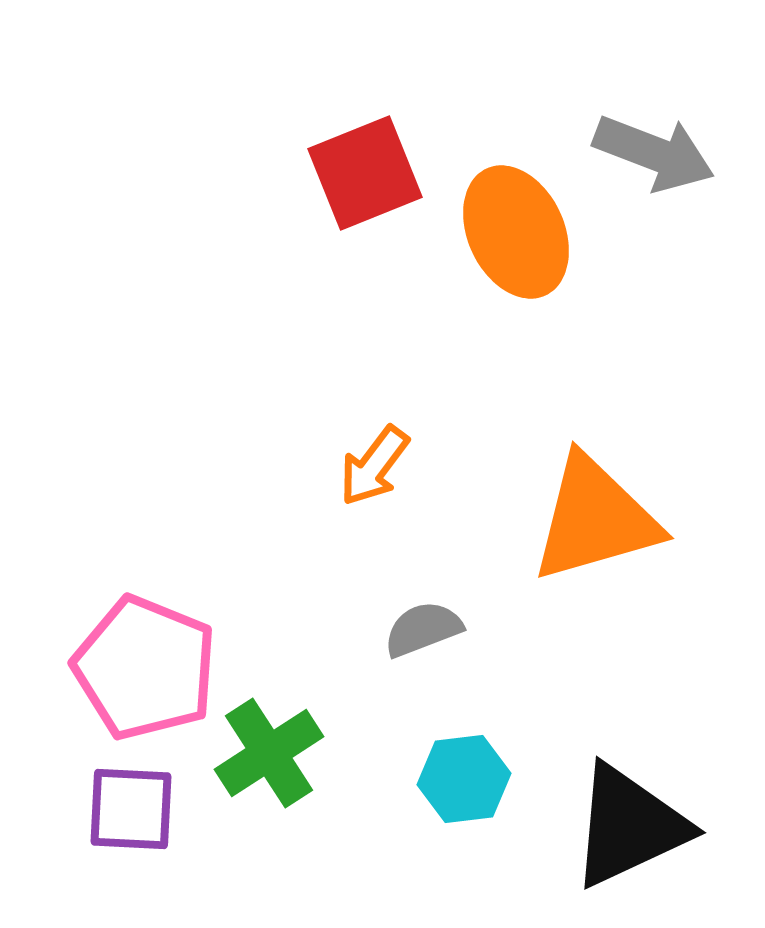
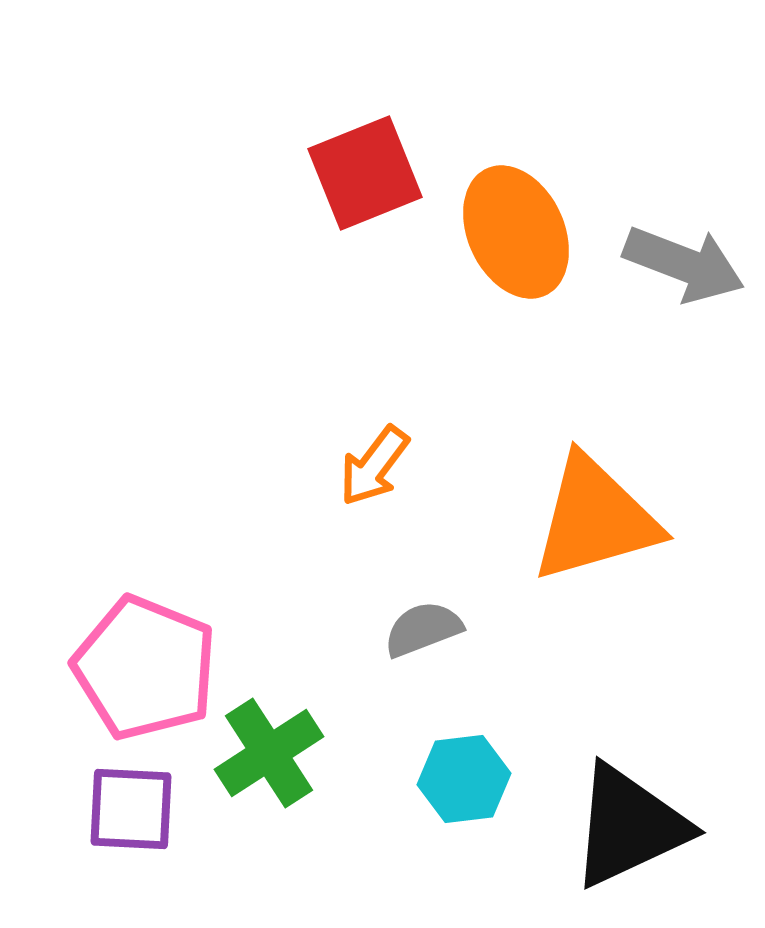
gray arrow: moved 30 px right, 111 px down
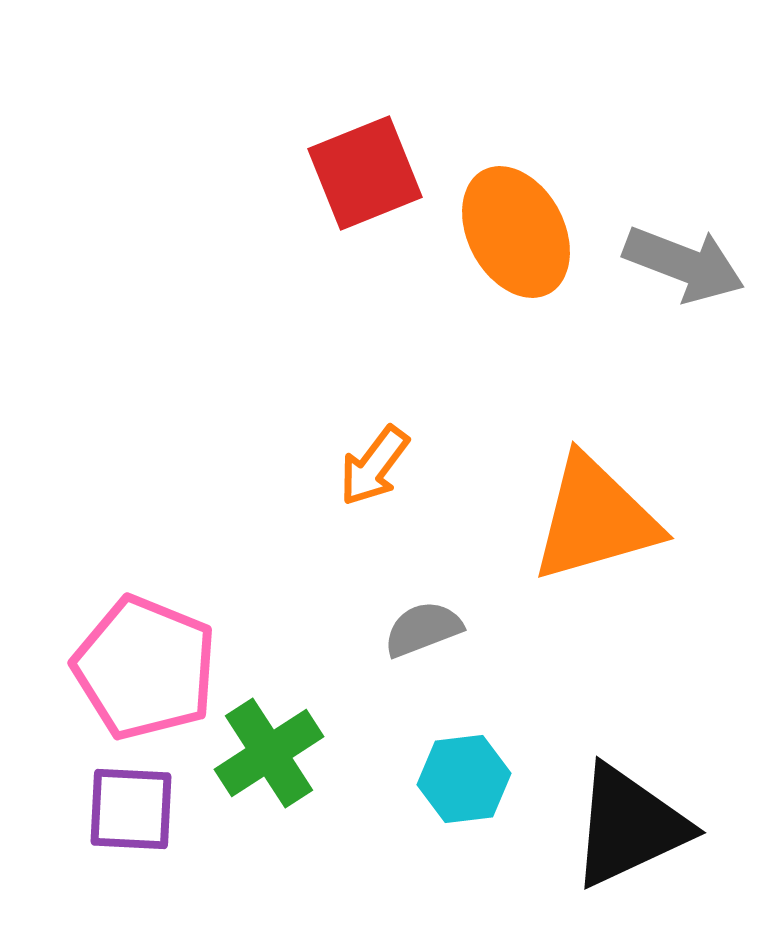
orange ellipse: rotated 3 degrees counterclockwise
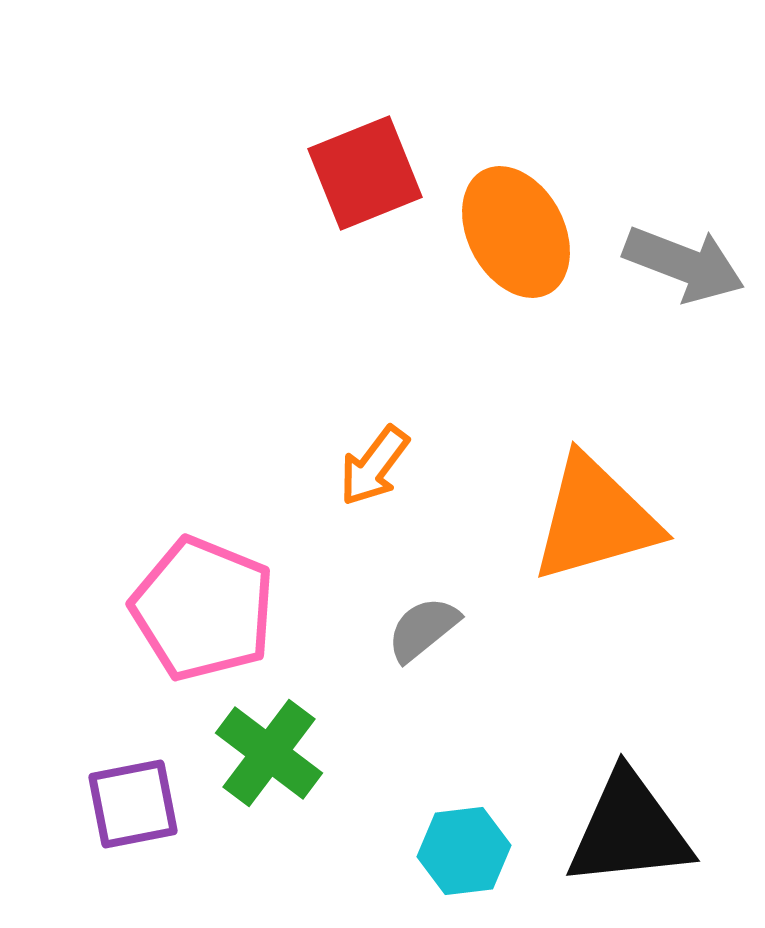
gray semicircle: rotated 18 degrees counterclockwise
pink pentagon: moved 58 px right, 59 px up
green cross: rotated 20 degrees counterclockwise
cyan hexagon: moved 72 px down
purple square: moved 2 px right, 5 px up; rotated 14 degrees counterclockwise
black triangle: moved 4 px down; rotated 19 degrees clockwise
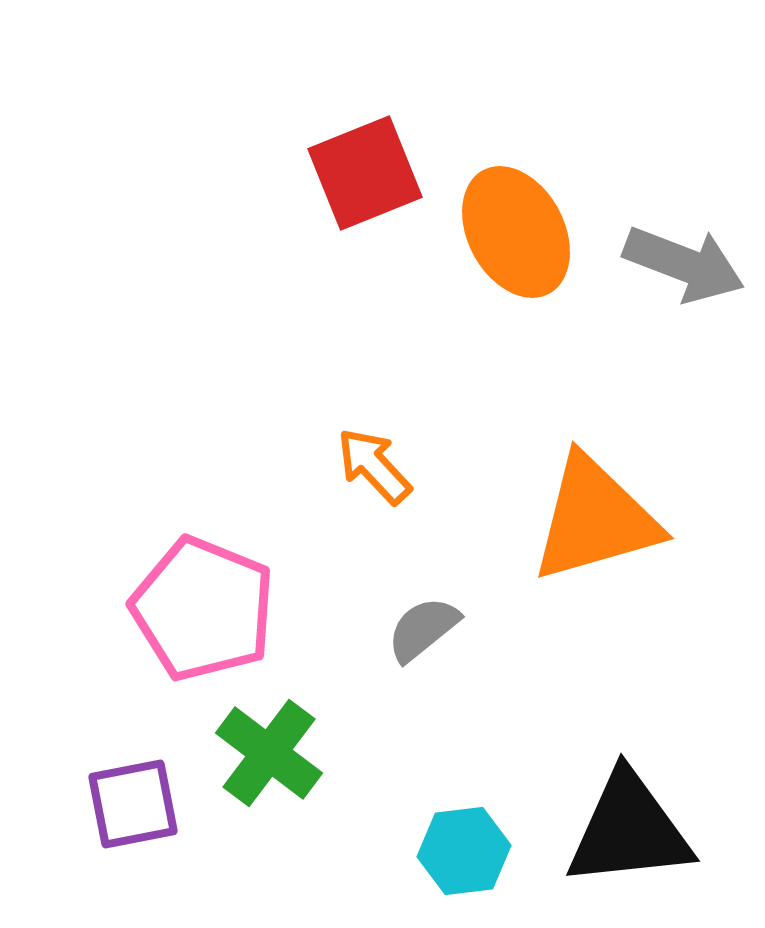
orange arrow: rotated 100 degrees clockwise
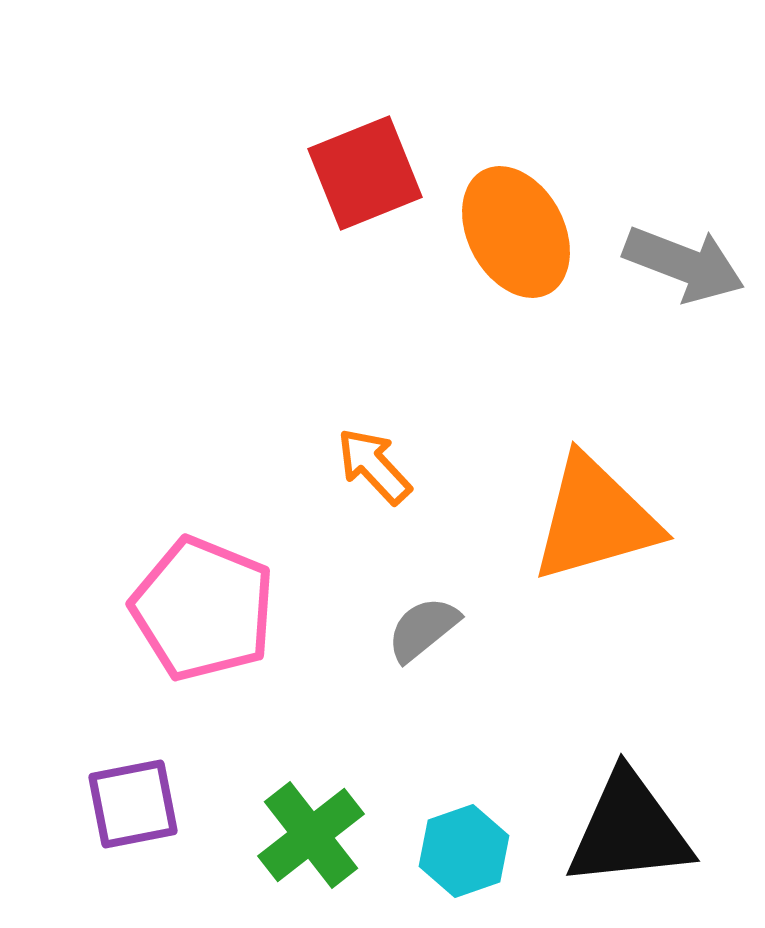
green cross: moved 42 px right, 82 px down; rotated 15 degrees clockwise
cyan hexagon: rotated 12 degrees counterclockwise
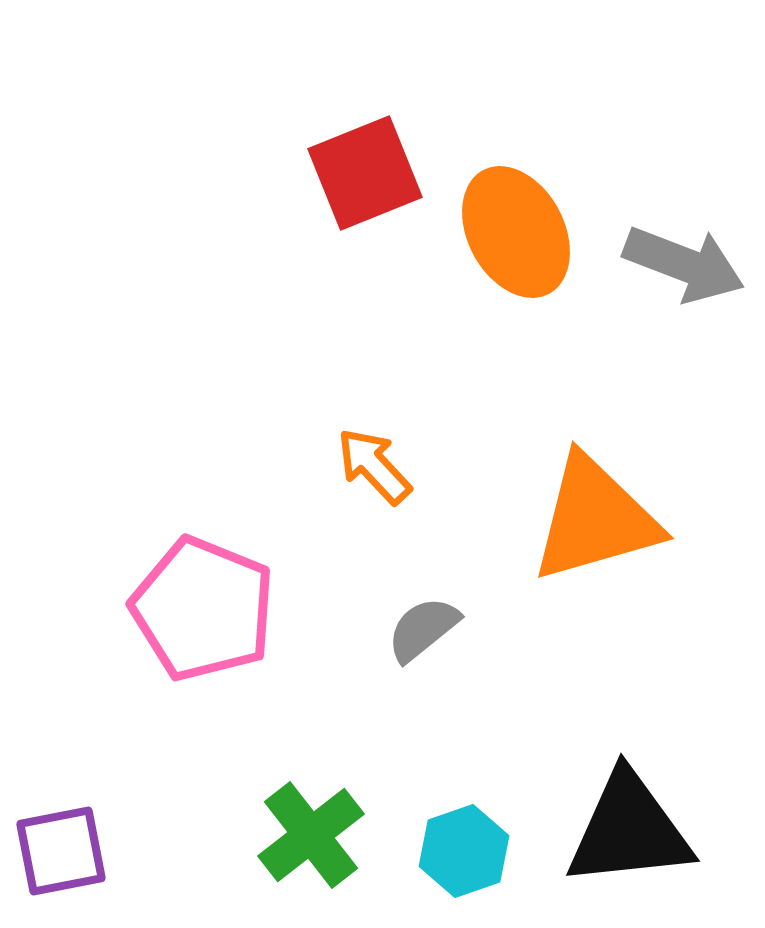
purple square: moved 72 px left, 47 px down
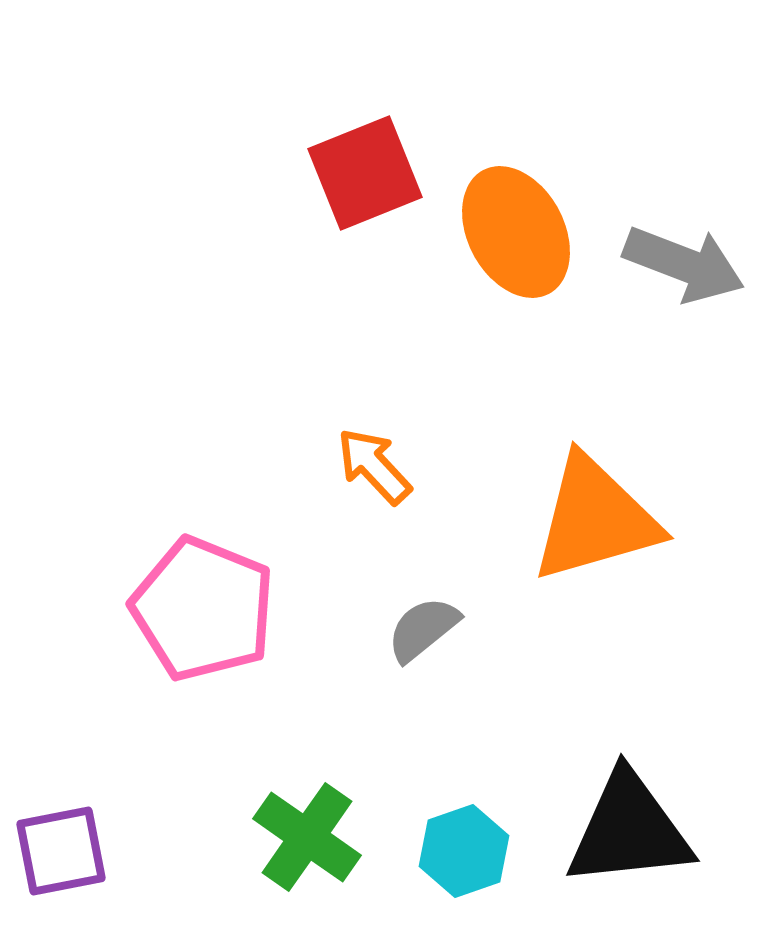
green cross: moved 4 px left, 2 px down; rotated 17 degrees counterclockwise
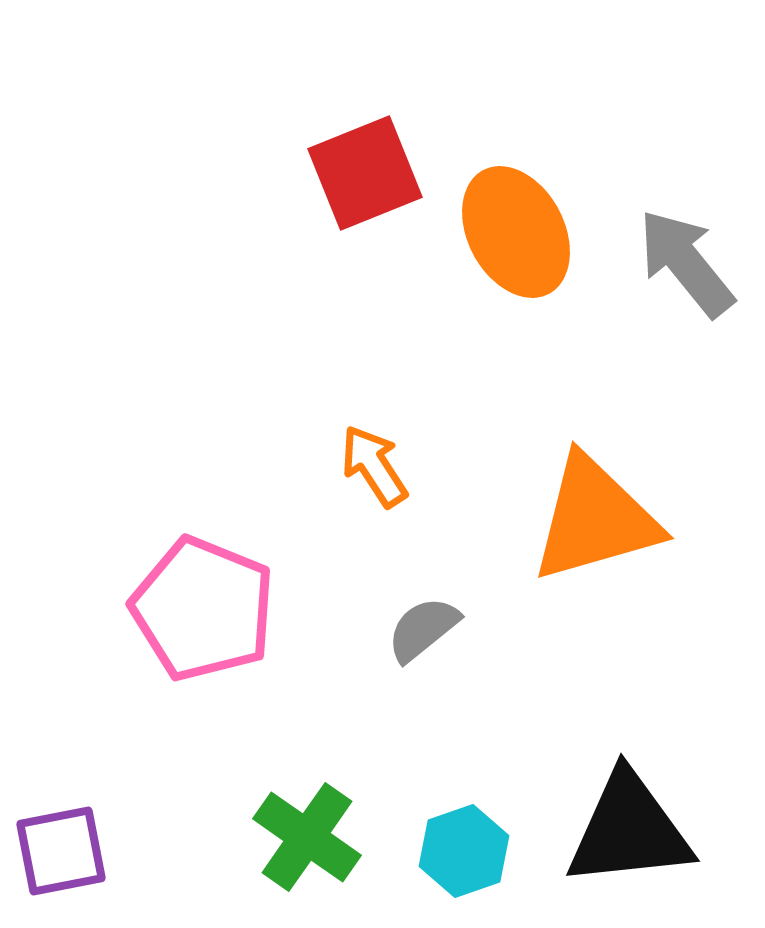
gray arrow: moved 2 px right, 1 px up; rotated 150 degrees counterclockwise
orange arrow: rotated 10 degrees clockwise
